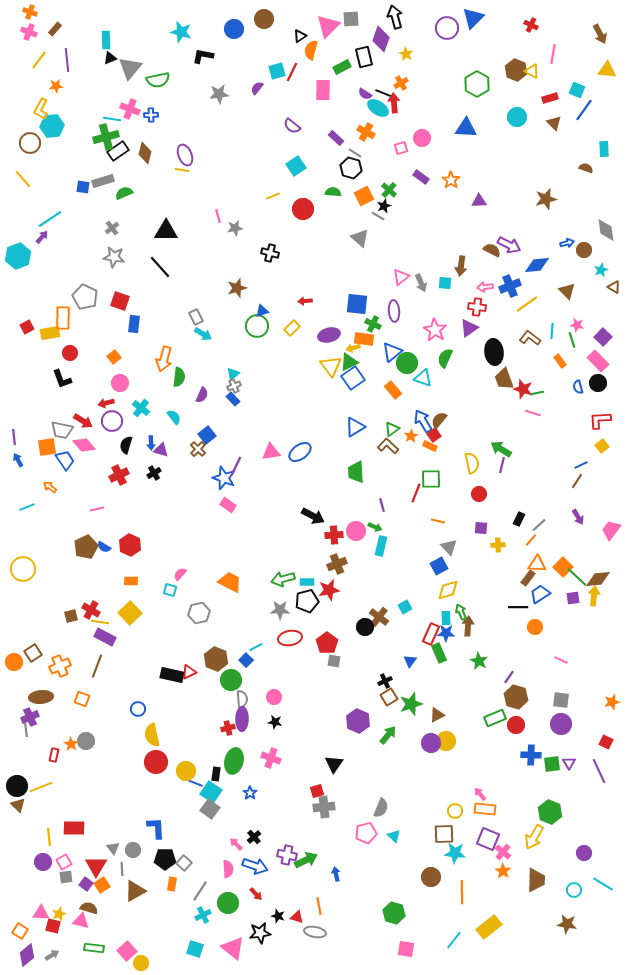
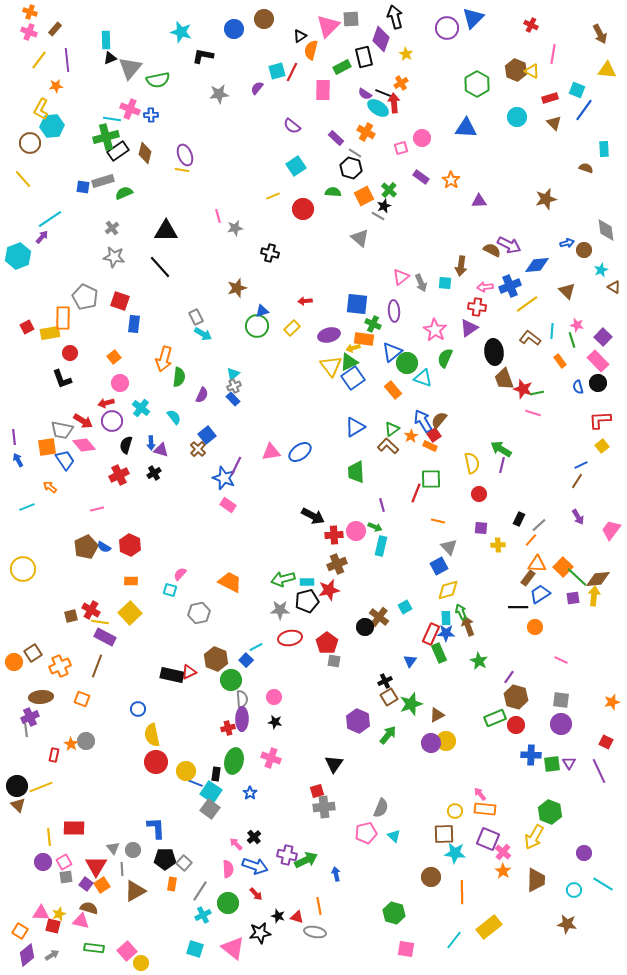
brown arrow at (468, 626): rotated 24 degrees counterclockwise
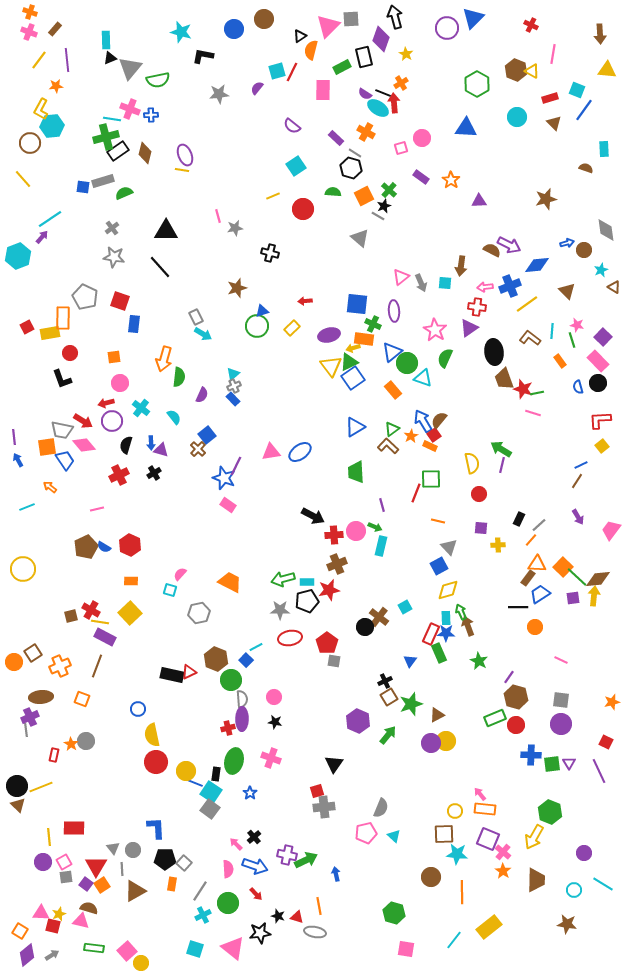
brown arrow at (600, 34): rotated 24 degrees clockwise
orange square at (114, 357): rotated 32 degrees clockwise
cyan star at (455, 853): moved 2 px right, 1 px down
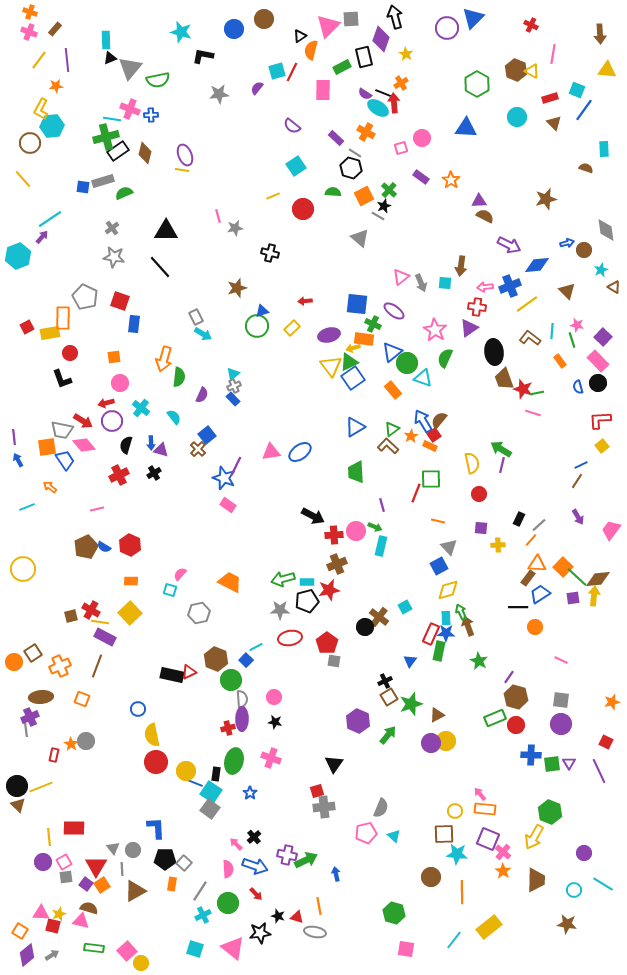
brown semicircle at (492, 250): moved 7 px left, 34 px up
purple ellipse at (394, 311): rotated 50 degrees counterclockwise
green rectangle at (439, 653): moved 2 px up; rotated 36 degrees clockwise
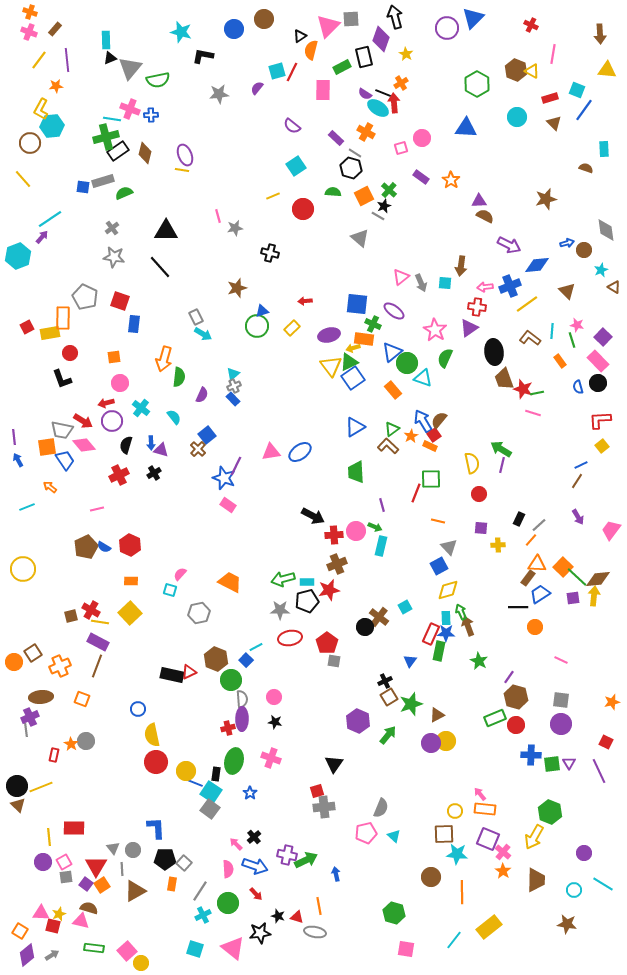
purple rectangle at (105, 637): moved 7 px left, 5 px down
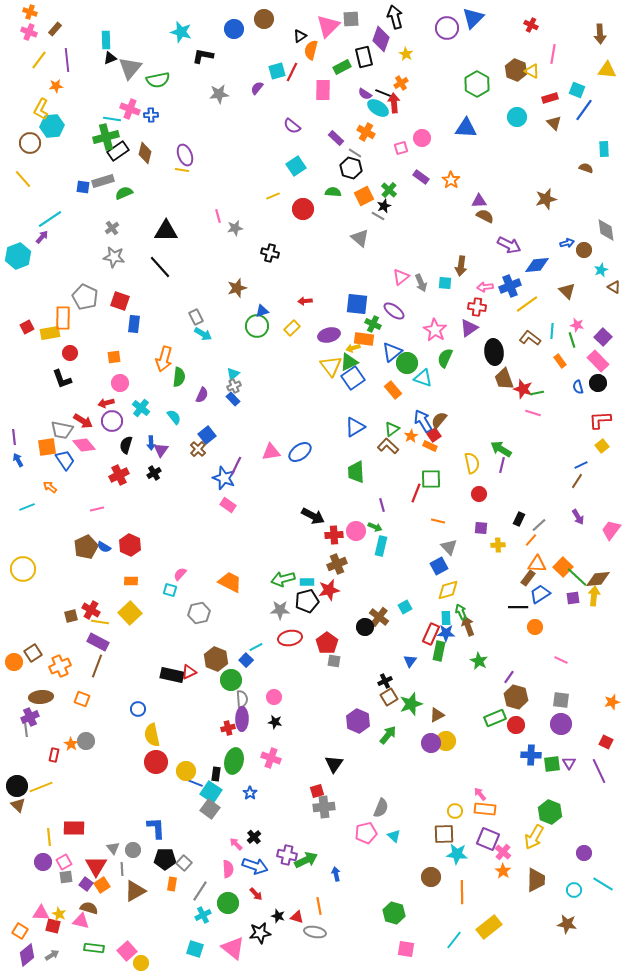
purple triangle at (161, 450): rotated 49 degrees clockwise
yellow star at (59, 914): rotated 24 degrees counterclockwise
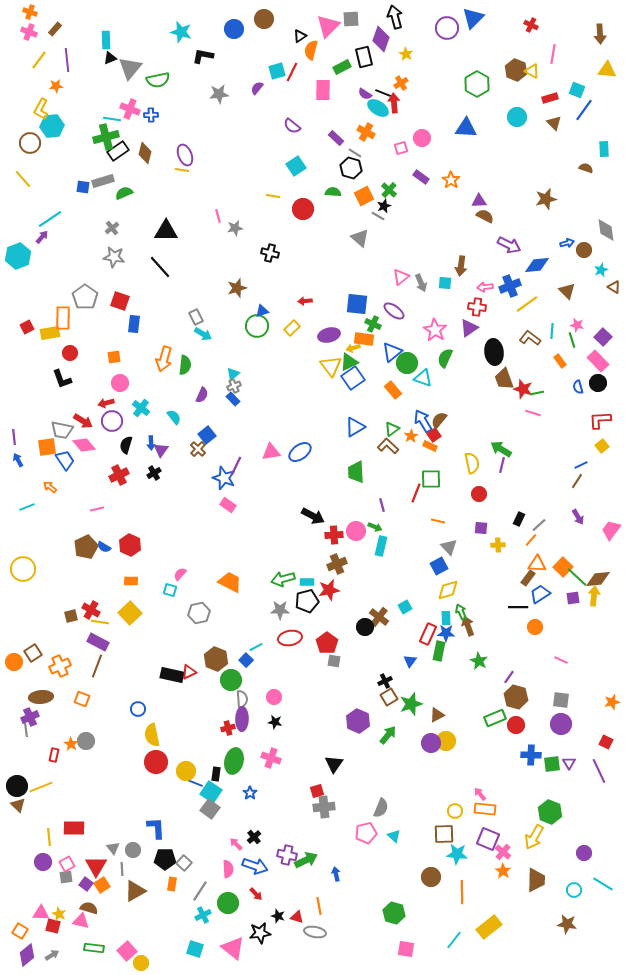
yellow line at (273, 196): rotated 32 degrees clockwise
gray pentagon at (85, 297): rotated 10 degrees clockwise
green semicircle at (179, 377): moved 6 px right, 12 px up
red rectangle at (431, 634): moved 3 px left
pink square at (64, 862): moved 3 px right, 2 px down
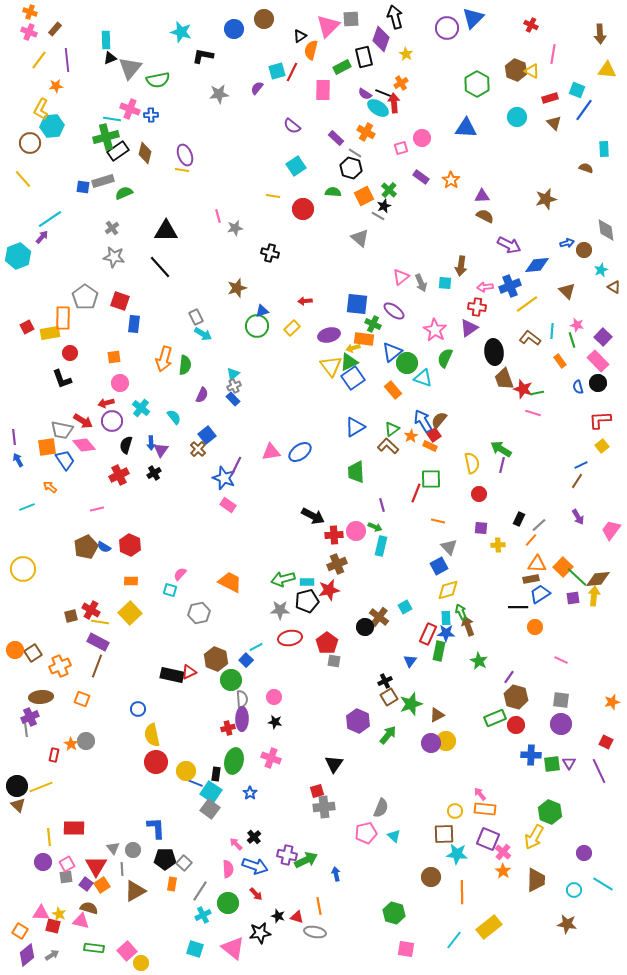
purple triangle at (479, 201): moved 3 px right, 5 px up
brown rectangle at (528, 578): moved 3 px right, 1 px down; rotated 42 degrees clockwise
orange circle at (14, 662): moved 1 px right, 12 px up
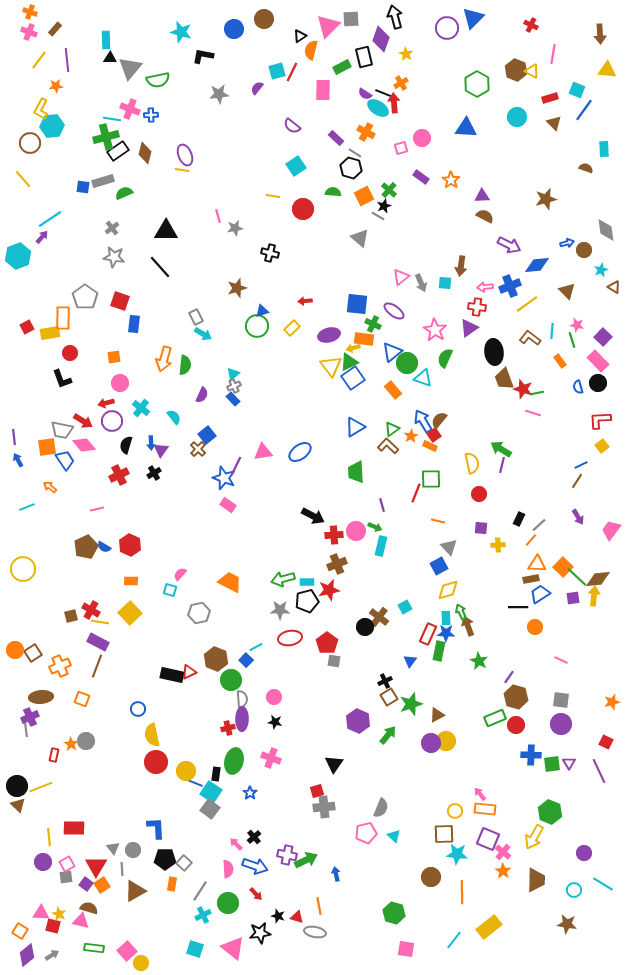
black triangle at (110, 58): rotated 24 degrees clockwise
pink triangle at (271, 452): moved 8 px left
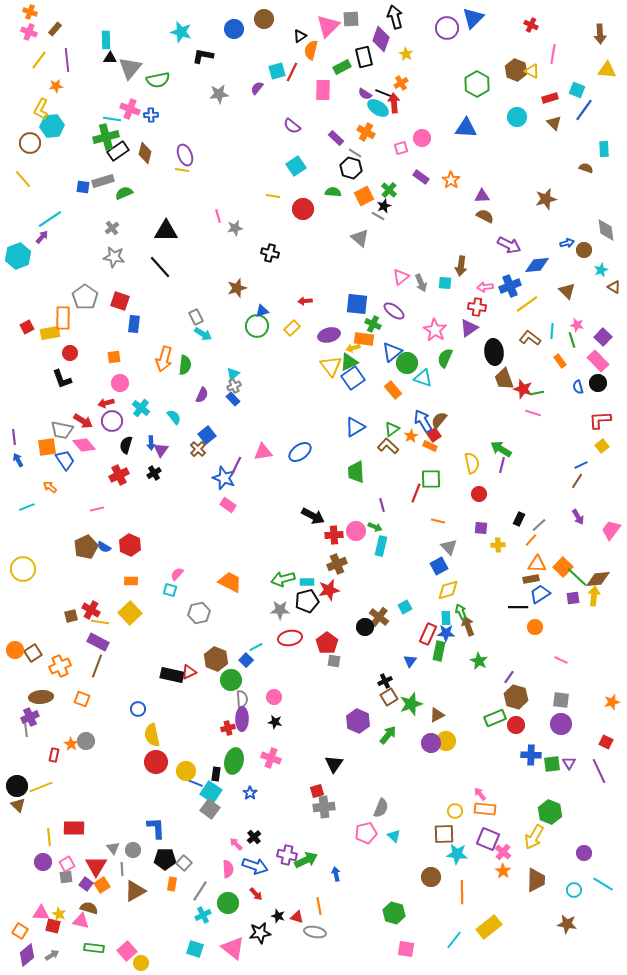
pink semicircle at (180, 574): moved 3 px left
